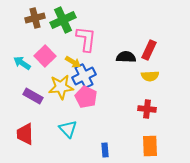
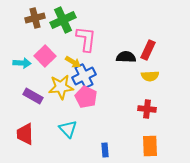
red rectangle: moved 1 px left
cyan arrow: rotated 150 degrees clockwise
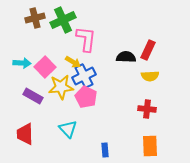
pink square: moved 11 px down
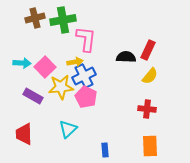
green cross: rotated 15 degrees clockwise
yellow arrow: moved 2 px right; rotated 42 degrees counterclockwise
yellow semicircle: rotated 48 degrees counterclockwise
cyan triangle: rotated 30 degrees clockwise
red trapezoid: moved 1 px left
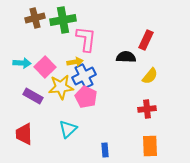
red rectangle: moved 2 px left, 10 px up
red cross: rotated 12 degrees counterclockwise
